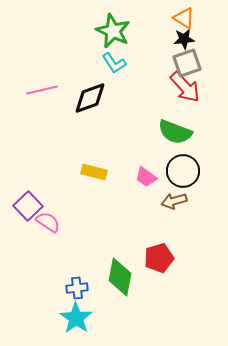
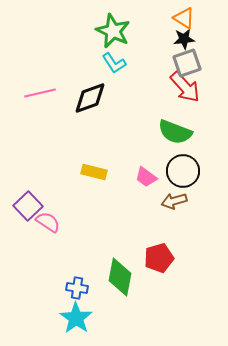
pink line: moved 2 px left, 3 px down
blue cross: rotated 15 degrees clockwise
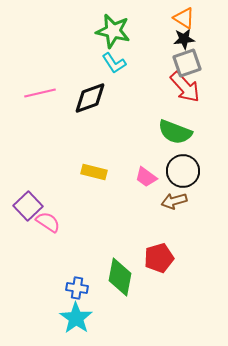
green star: rotated 12 degrees counterclockwise
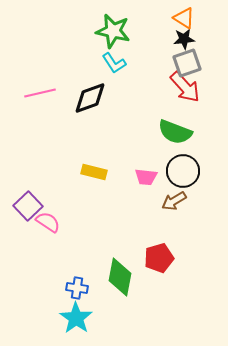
pink trapezoid: rotated 30 degrees counterclockwise
brown arrow: rotated 15 degrees counterclockwise
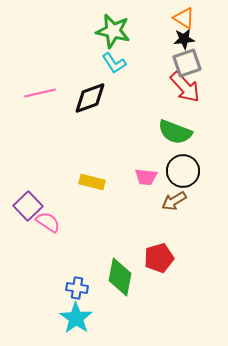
yellow rectangle: moved 2 px left, 10 px down
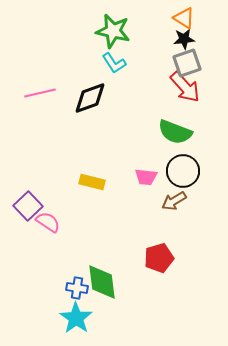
green diamond: moved 18 px left, 5 px down; rotated 18 degrees counterclockwise
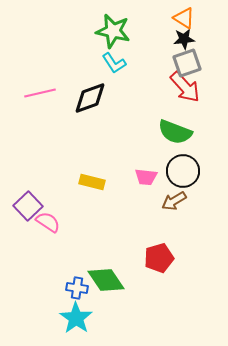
green diamond: moved 4 px right, 2 px up; rotated 27 degrees counterclockwise
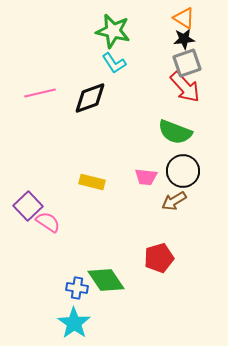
cyan star: moved 2 px left, 5 px down
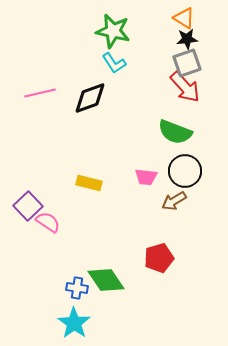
black star: moved 3 px right
black circle: moved 2 px right
yellow rectangle: moved 3 px left, 1 px down
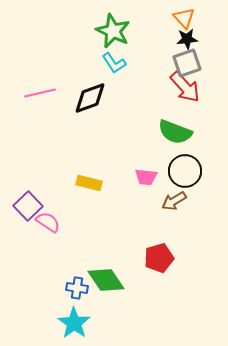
orange triangle: rotated 15 degrees clockwise
green star: rotated 12 degrees clockwise
